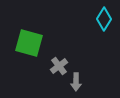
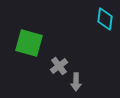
cyan diamond: moved 1 px right; rotated 25 degrees counterclockwise
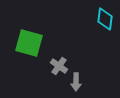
gray cross: rotated 18 degrees counterclockwise
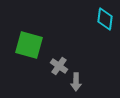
green square: moved 2 px down
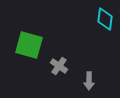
gray arrow: moved 13 px right, 1 px up
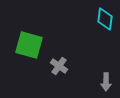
gray arrow: moved 17 px right, 1 px down
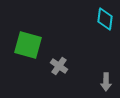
green square: moved 1 px left
